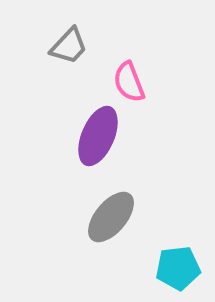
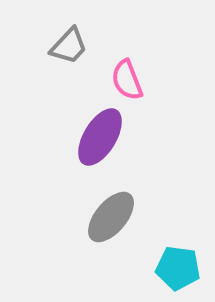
pink semicircle: moved 2 px left, 2 px up
purple ellipse: moved 2 px right, 1 px down; rotated 8 degrees clockwise
cyan pentagon: rotated 15 degrees clockwise
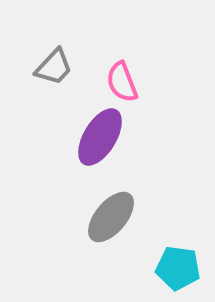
gray trapezoid: moved 15 px left, 21 px down
pink semicircle: moved 5 px left, 2 px down
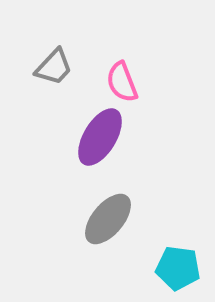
gray ellipse: moved 3 px left, 2 px down
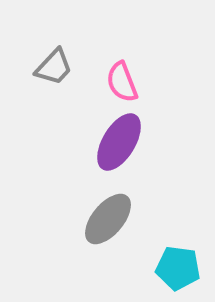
purple ellipse: moved 19 px right, 5 px down
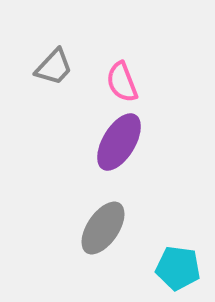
gray ellipse: moved 5 px left, 9 px down; rotated 6 degrees counterclockwise
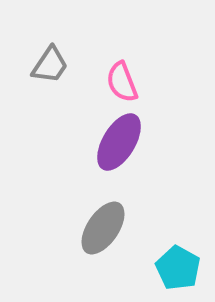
gray trapezoid: moved 4 px left, 2 px up; rotated 9 degrees counterclockwise
cyan pentagon: rotated 21 degrees clockwise
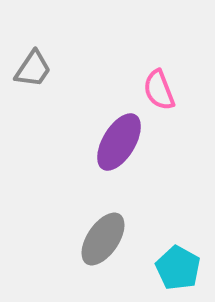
gray trapezoid: moved 17 px left, 4 px down
pink semicircle: moved 37 px right, 8 px down
gray ellipse: moved 11 px down
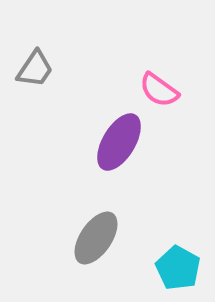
gray trapezoid: moved 2 px right
pink semicircle: rotated 33 degrees counterclockwise
gray ellipse: moved 7 px left, 1 px up
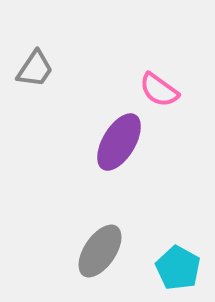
gray ellipse: moved 4 px right, 13 px down
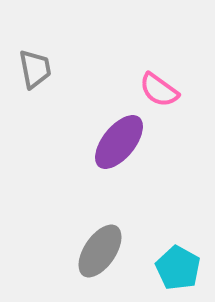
gray trapezoid: rotated 45 degrees counterclockwise
purple ellipse: rotated 8 degrees clockwise
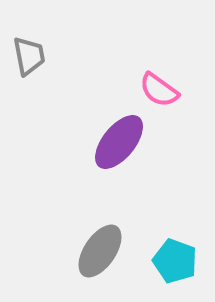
gray trapezoid: moved 6 px left, 13 px up
cyan pentagon: moved 3 px left, 7 px up; rotated 9 degrees counterclockwise
